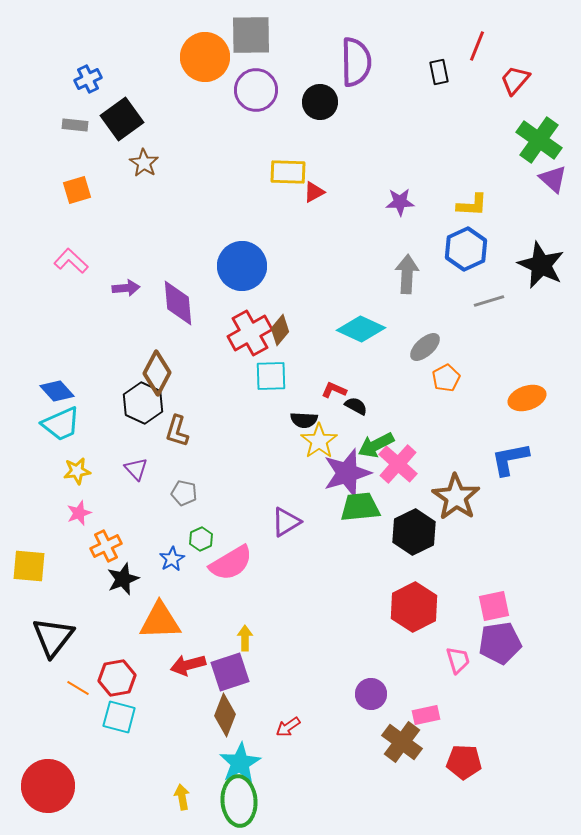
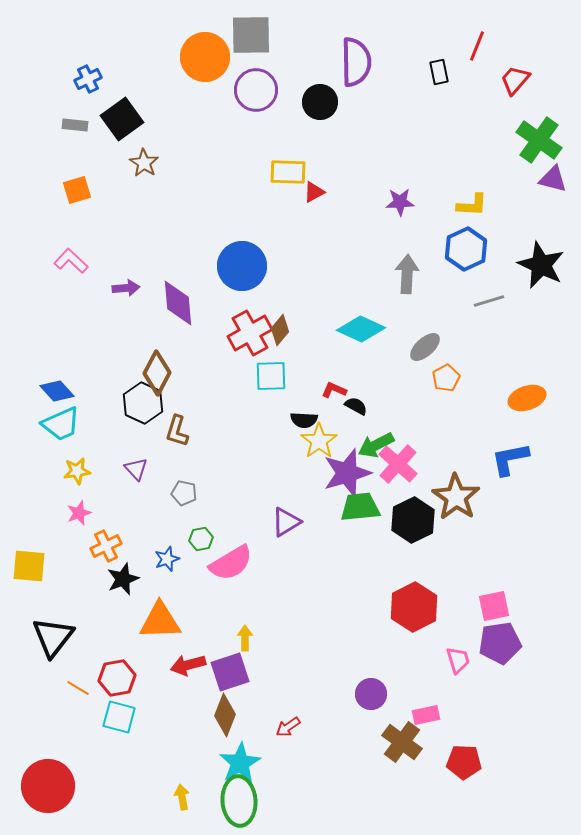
purple triangle at (553, 179): rotated 28 degrees counterclockwise
black hexagon at (414, 532): moved 1 px left, 12 px up
green hexagon at (201, 539): rotated 15 degrees clockwise
blue star at (172, 559): moved 5 px left; rotated 10 degrees clockwise
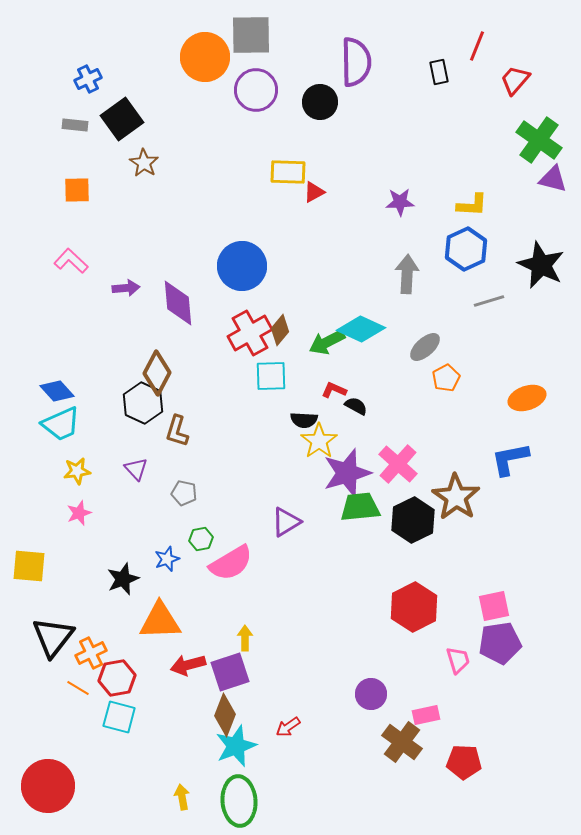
orange square at (77, 190): rotated 16 degrees clockwise
green arrow at (376, 445): moved 49 px left, 103 px up
orange cross at (106, 546): moved 15 px left, 107 px down
cyan star at (240, 763): moved 4 px left, 17 px up; rotated 9 degrees clockwise
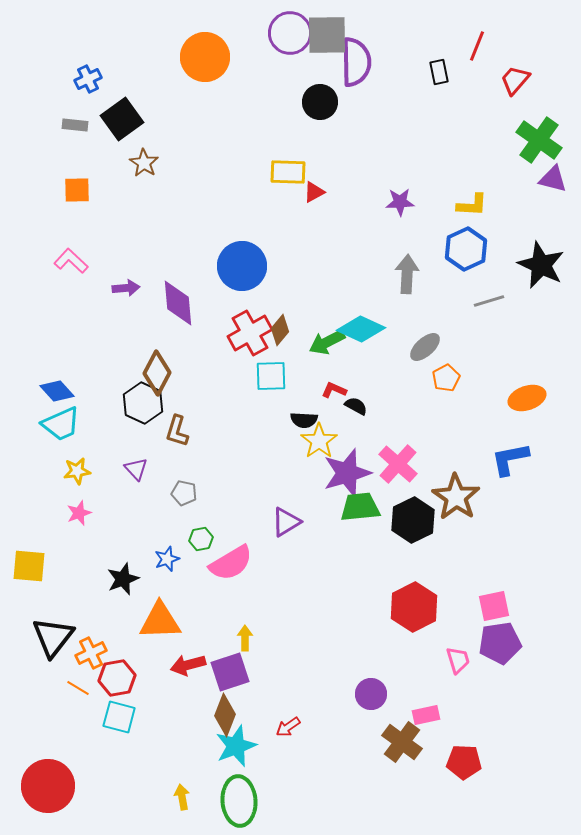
gray square at (251, 35): moved 76 px right
purple circle at (256, 90): moved 34 px right, 57 px up
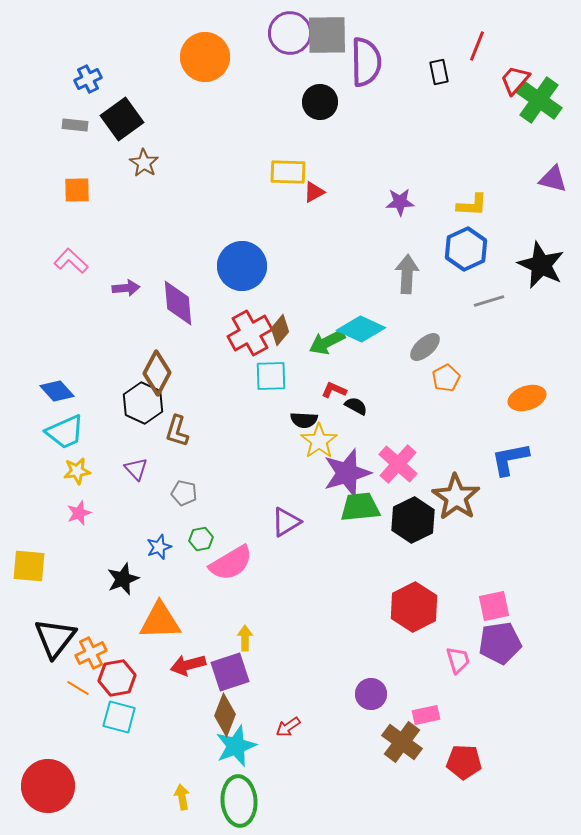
purple semicircle at (356, 62): moved 10 px right
green cross at (539, 140): moved 40 px up
cyan trapezoid at (61, 424): moved 4 px right, 8 px down
blue star at (167, 559): moved 8 px left, 12 px up
black triangle at (53, 637): moved 2 px right, 1 px down
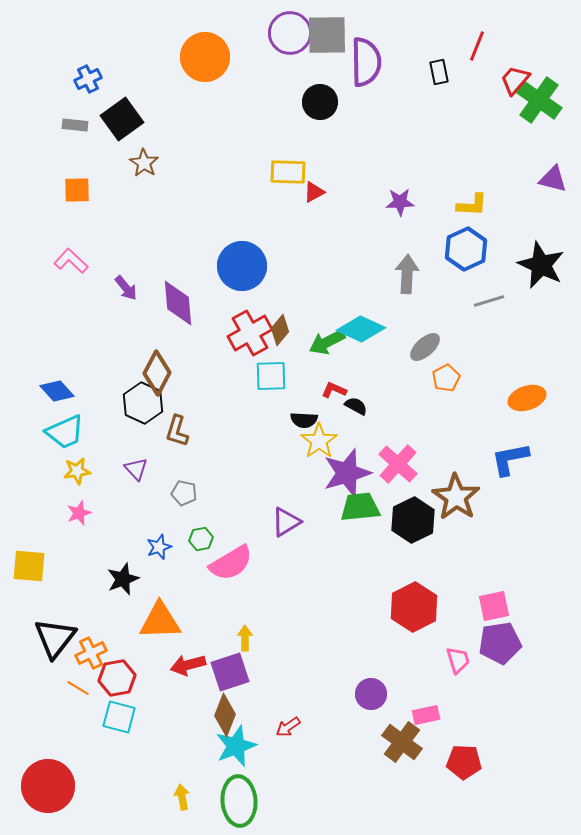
purple arrow at (126, 288): rotated 56 degrees clockwise
